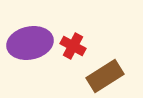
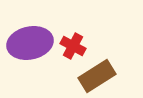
brown rectangle: moved 8 px left
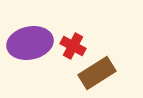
brown rectangle: moved 3 px up
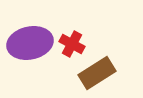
red cross: moved 1 px left, 2 px up
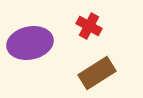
red cross: moved 17 px right, 18 px up
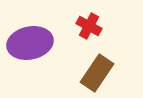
brown rectangle: rotated 24 degrees counterclockwise
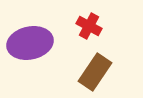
brown rectangle: moved 2 px left, 1 px up
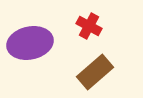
brown rectangle: rotated 15 degrees clockwise
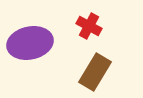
brown rectangle: rotated 18 degrees counterclockwise
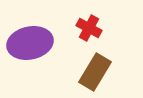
red cross: moved 2 px down
